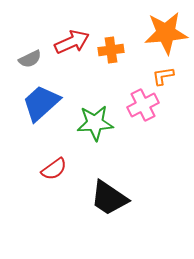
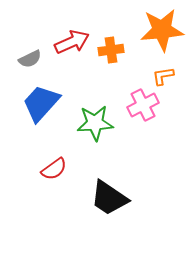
orange star: moved 4 px left, 3 px up
blue trapezoid: rotated 6 degrees counterclockwise
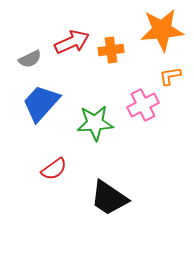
orange L-shape: moved 7 px right
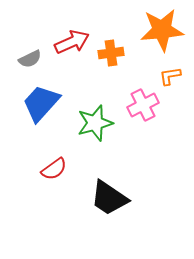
orange cross: moved 3 px down
green star: rotated 12 degrees counterclockwise
